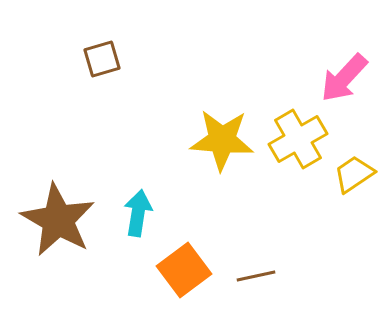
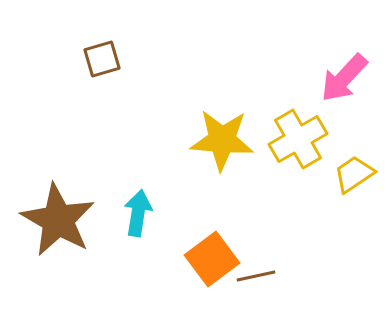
orange square: moved 28 px right, 11 px up
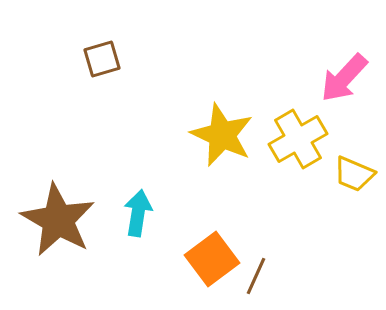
yellow star: moved 5 px up; rotated 20 degrees clockwise
yellow trapezoid: rotated 123 degrees counterclockwise
brown line: rotated 54 degrees counterclockwise
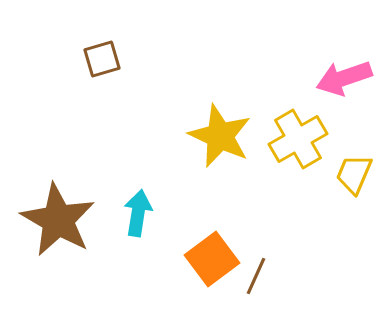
pink arrow: rotated 28 degrees clockwise
yellow star: moved 2 px left, 1 px down
yellow trapezoid: rotated 90 degrees clockwise
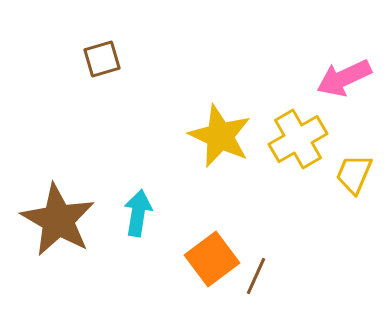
pink arrow: rotated 6 degrees counterclockwise
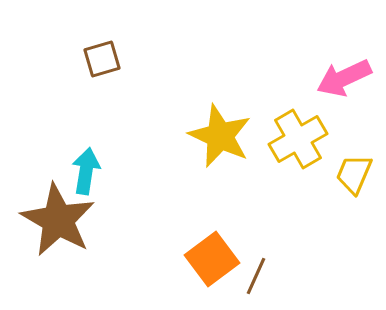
cyan arrow: moved 52 px left, 42 px up
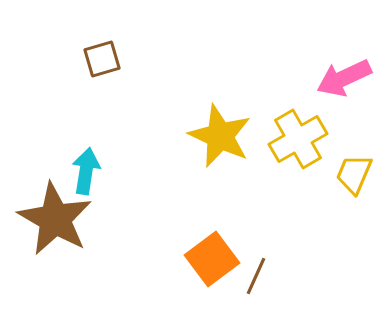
brown star: moved 3 px left, 1 px up
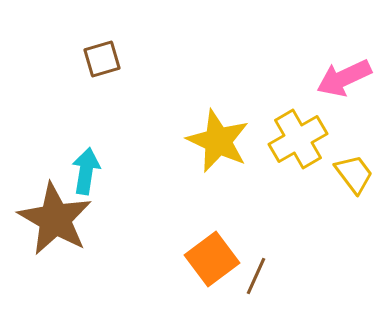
yellow star: moved 2 px left, 5 px down
yellow trapezoid: rotated 120 degrees clockwise
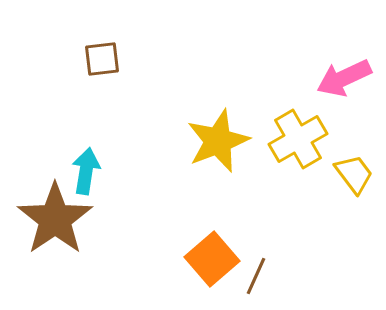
brown square: rotated 9 degrees clockwise
yellow star: rotated 26 degrees clockwise
brown star: rotated 8 degrees clockwise
orange square: rotated 4 degrees counterclockwise
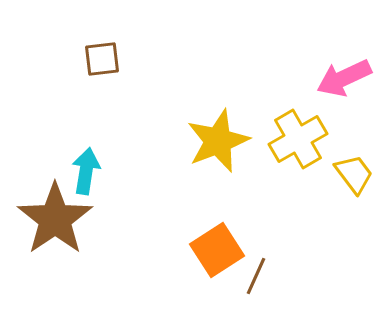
orange square: moved 5 px right, 9 px up; rotated 8 degrees clockwise
